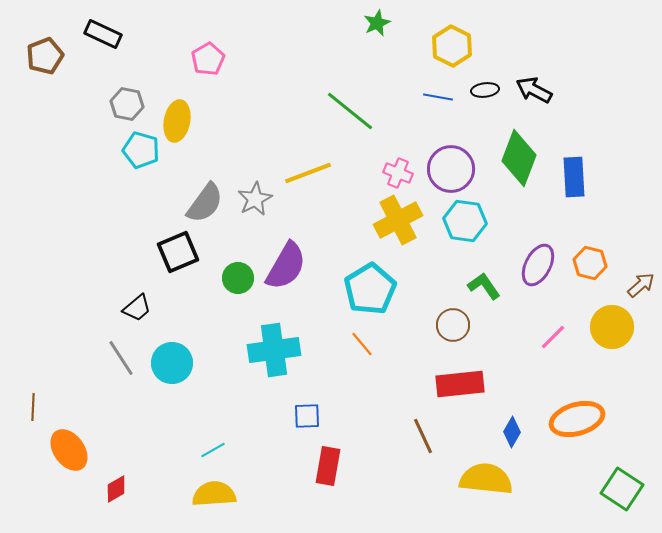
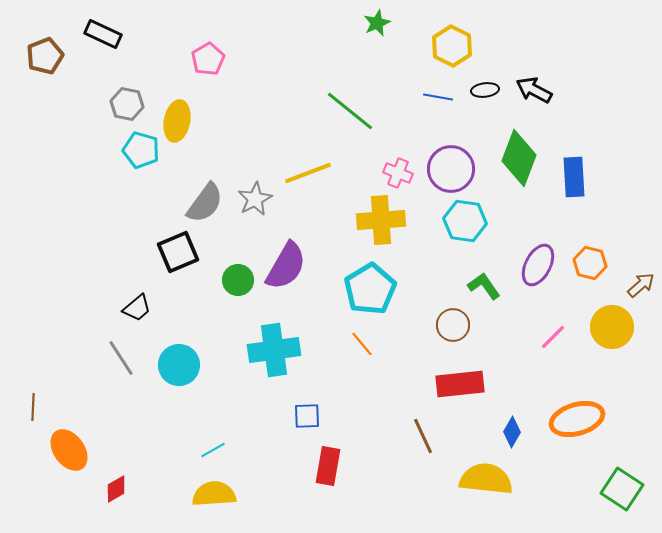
yellow cross at (398, 220): moved 17 px left; rotated 24 degrees clockwise
green circle at (238, 278): moved 2 px down
cyan circle at (172, 363): moved 7 px right, 2 px down
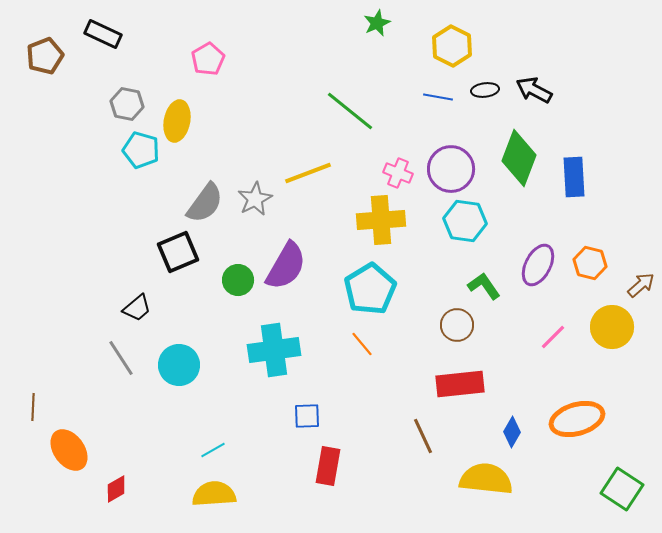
brown circle at (453, 325): moved 4 px right
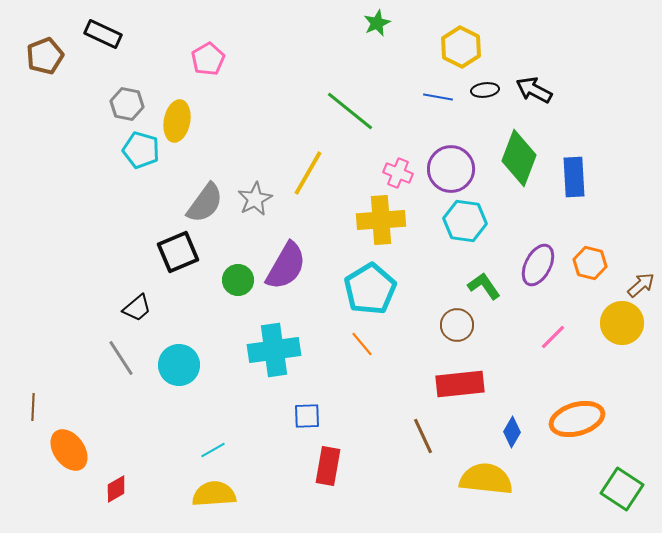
yellow hexagon at (452, 46): moved 9 px right, 1 px down
yellow line at (308, 173): rotated 39 degrees counterclockwise
yellow circle at (612, 327): moved 10 px right, 4 px up
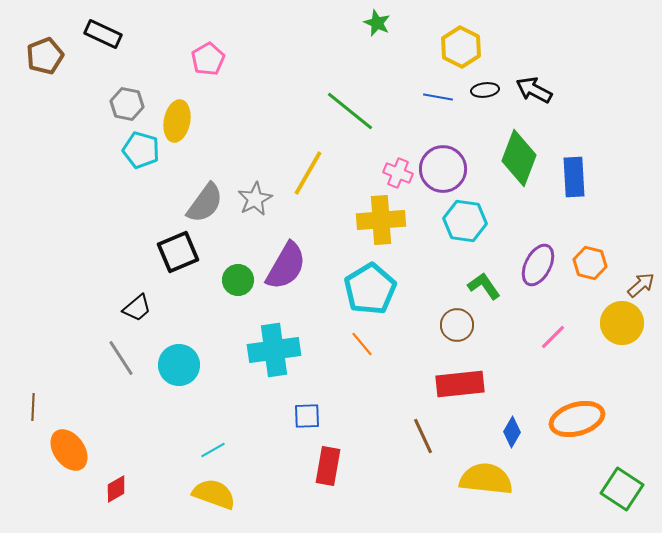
green star at (377, 23): rotated 24 degrees counterclockwise
purple circle at (451, 169): moved 8 px left
yellow semicircle at (214, 494): rotated 24 degrees clockwise
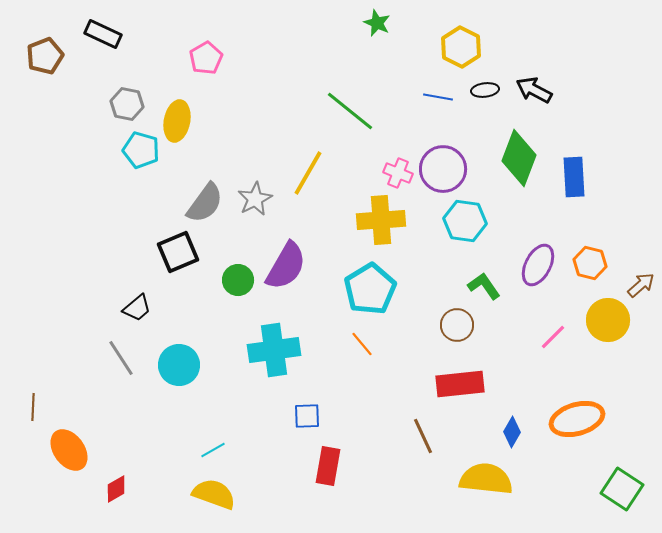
pink pentagon at (208, 59): moved 2 px left, 1 px up
yellow circle at (622, 323): moved 14 px left, 3 px up
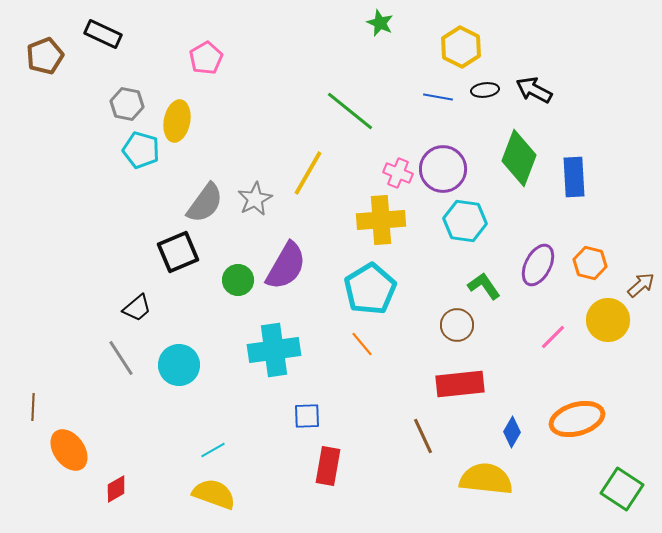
green star at (377, 23): moved 3 px right
